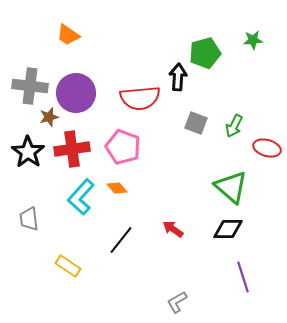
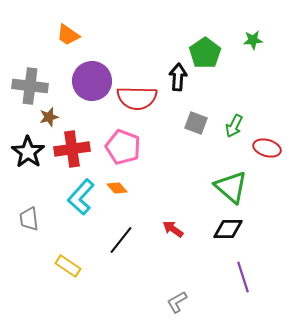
green pentagon: rotated 20 degrees counterclockwise
purple circle: moved 16 px right, 12 px up
red semicircle: moved 3 px left; rotated 6 degrees clockwise
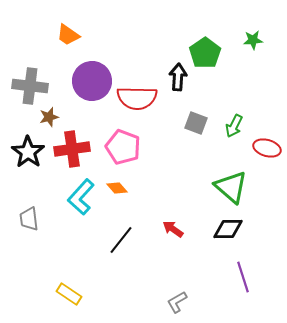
yellow rectangle: moved 1 px right, 28 px down
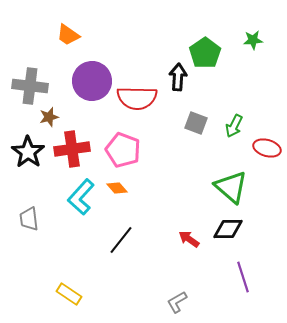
pink pentagon: moved 3 px down
red arrow: moved 16 px right, 10 px down
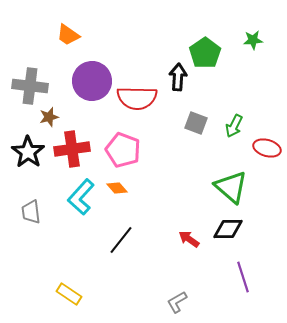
gray trapezoid: moved 2 px right, 7 px up
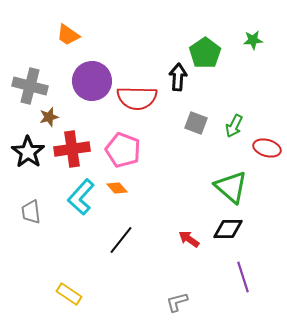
gray cross: rotated 8 degrees clockwise
gray L-shape: rotated 15 degrees clockwise
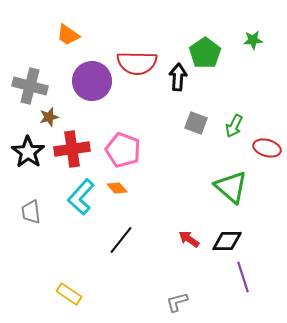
red semicircle: moved 35 px up
black diamond: moved 1 px left, 12 px down
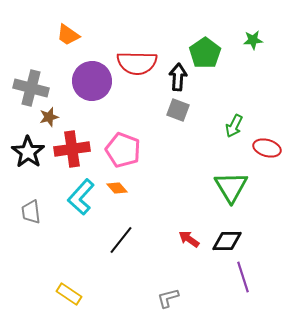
gray cross: moved 1 px right, 2 px down
gray square: moved 18 px left, 13 px up
green triangle: rotated 18 degrees clockwise
gray L-shape: moved 9 px left, 4 px up
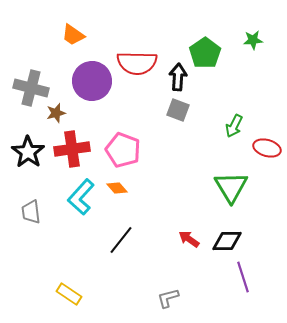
orange trapezoid: moved 5 px right
brown star: moved 7 px right, 4 px up
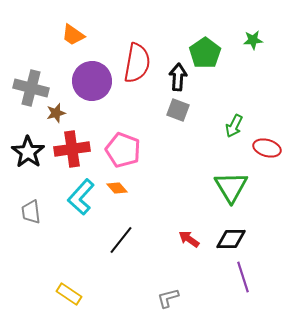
red semicircle: rotated 81 degrees counterclockwise
black diamond: moved 4 px right, 2 px up
